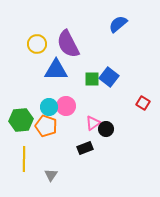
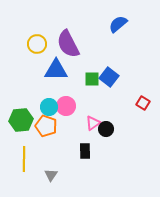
black rectangle: moved 3 px down; rotated 70 degrees counterclockwise
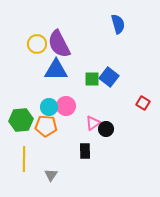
blue semicircle: rotated 114 degrees clockwise
purple semicircle: moved 9 px left
orange pentagon: rotated 15 degrees counterclockwise
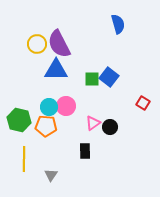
green hexagon: moved 2 px left; rotated 20 degrees clockwise
black circle: moved 4 px right, 2 px up
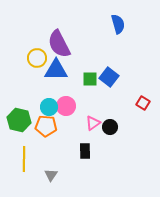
yellow circle: moved 14 px down
green square: moved 2 px left
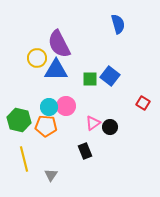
blue square: moved 1 px right, 1 px up
black rectangle: rotated 21 degrees counterclockwise
yellow line: rotated 15 degrees counterclockwise
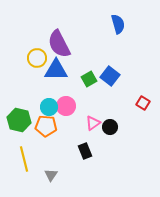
green square: moved 1 px left; rotated 28 degrees counterclockwise
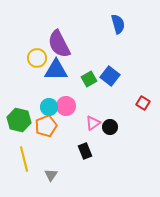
orange pentagon: rotated 25 degrees counterclockwise
